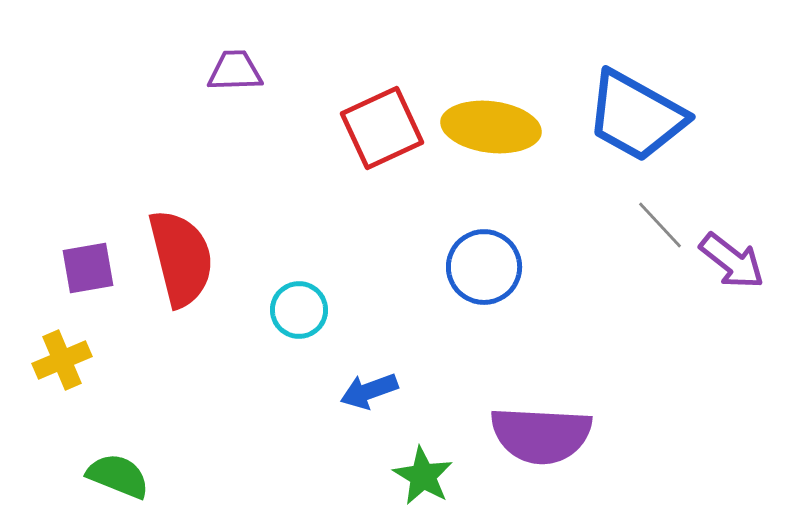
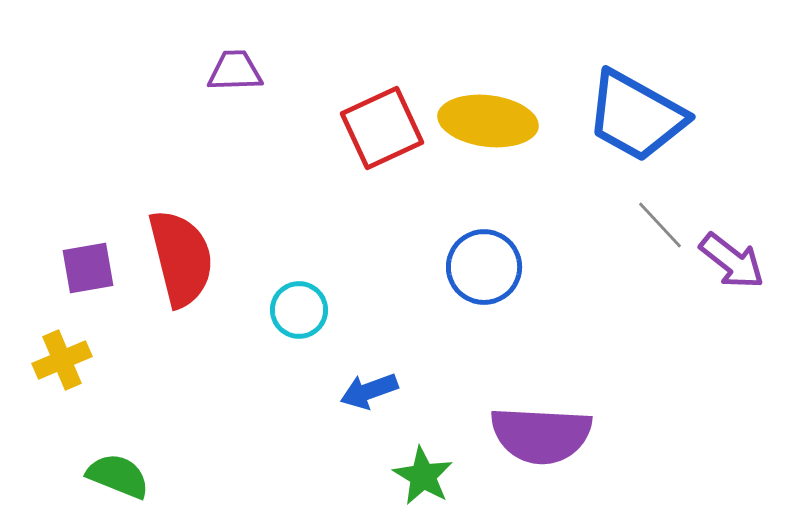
yellow ellipse: moved 3 px left, 6 px up
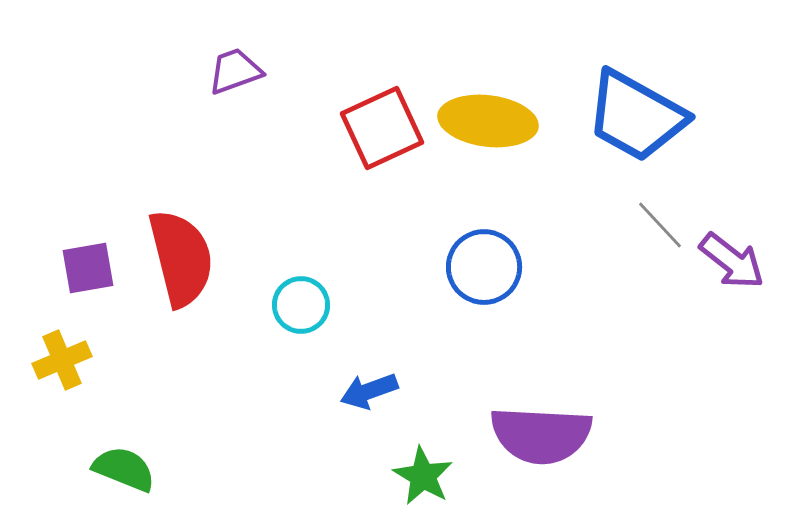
purple trapezoid: rotated 18 degrees counterclockwise
cyan circle: moved 2 px right, 5 px up
green semicircle: moved 6 px right, 7 px up
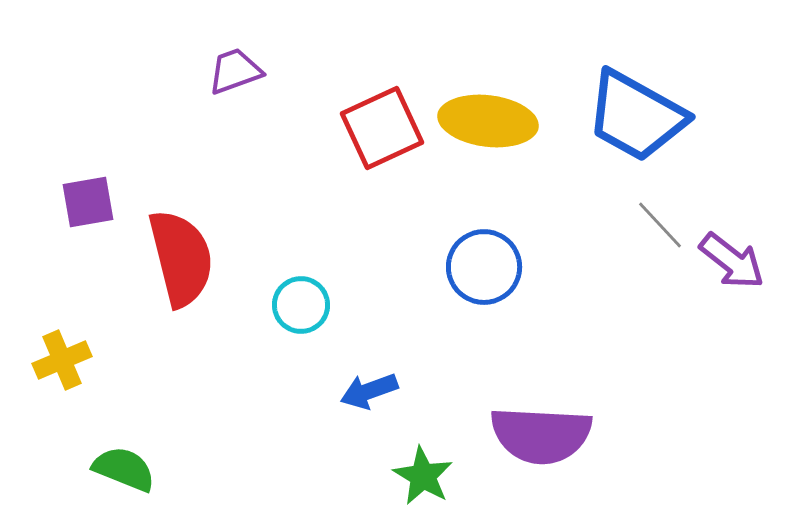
purple square: moved 66 px up
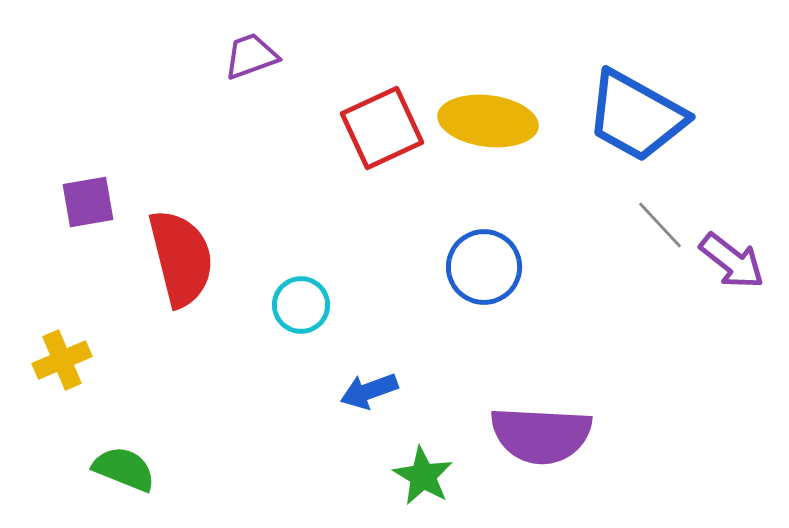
purple trapezoid: moved 16 px right, 15 px up
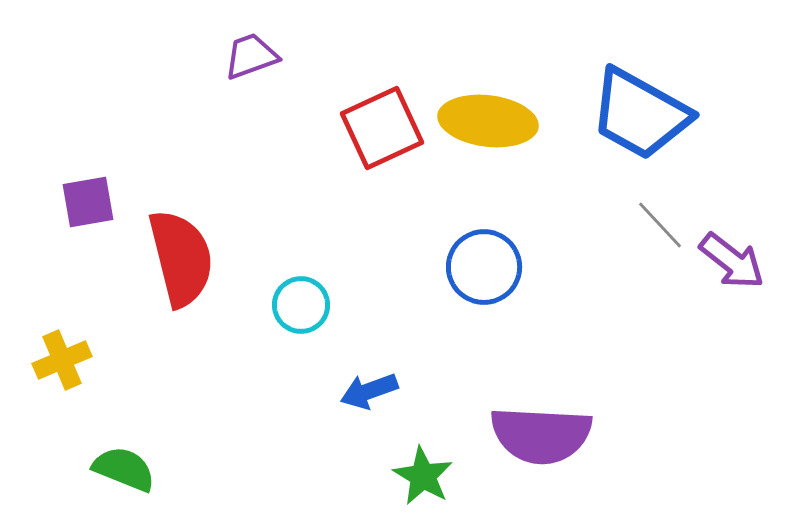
blue trapezoid: moved 4 px right, 2 px up
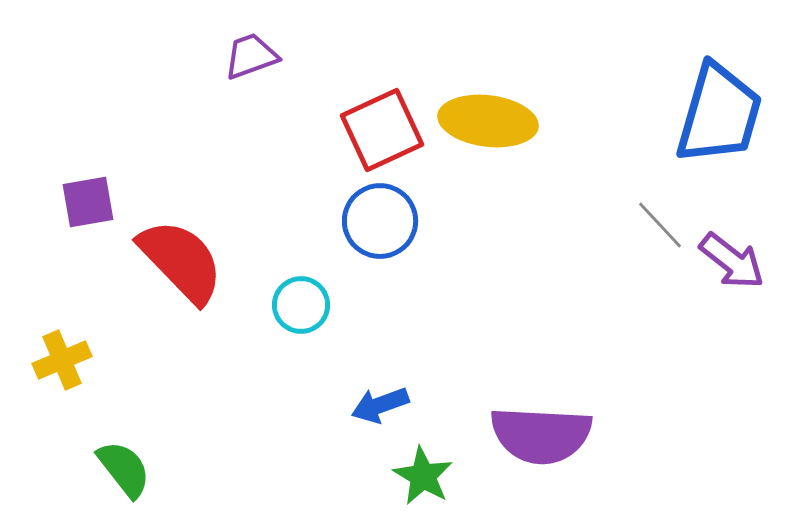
blue trapezoid: moved 79 px right; rotated 103 degrees counterclockwise
red square: moved 2 px down
red semicircle: moved 3 px down; rotated 30 degrees counterclockwise
blue circle: moved 104 px left, 46 px up
blue arrow: moved 11 px right, 14 px down
green semicircle: rotated 30 degrees clockwise
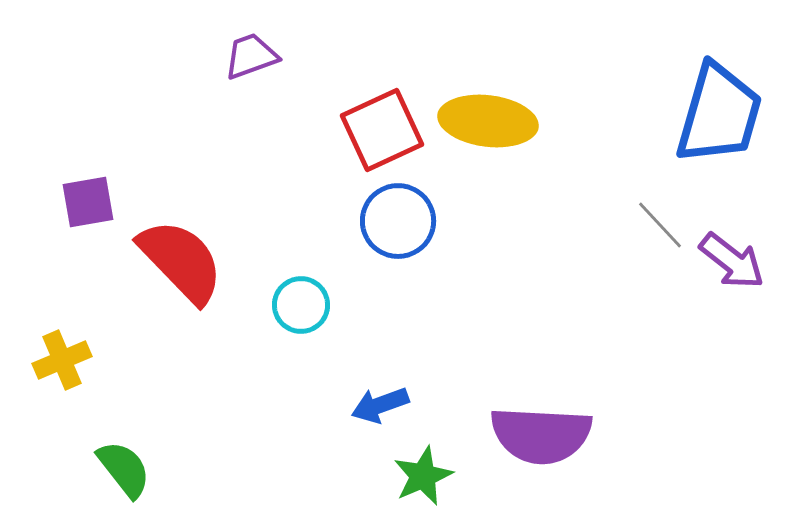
blue circle: moved 18 px right
green star: rotated 18 degrees clockwise
